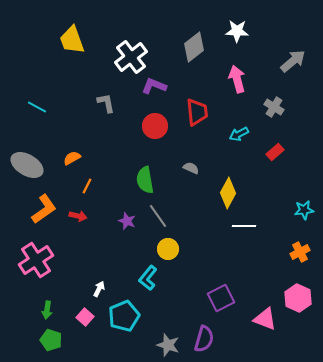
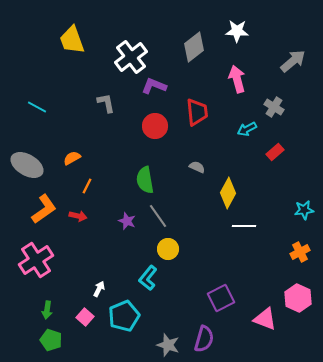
cyan arrow: moved 8 px right, 5 px up
gray semicircle: moved 6 px right, 1 px up
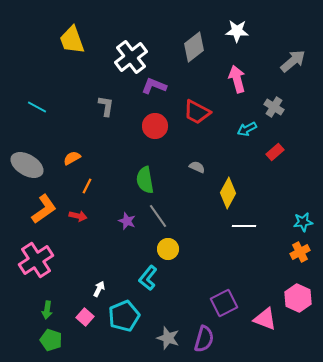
gray L-shape: moved 3 px down; rotated 20 degrees clockwise
red trapezoid: rotated 124 degrees clockwise
cyan star: moved 1 px left, 12 px down
purple square: moved 3 px right, 5 px down
gray star: moved 7 px up
